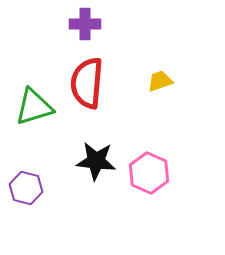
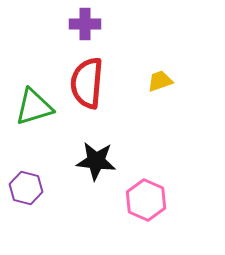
pink hexagon: moved 3 px left, 27 px down
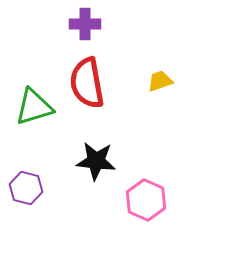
red semicircle: rotated 15 degrees counterclockwise
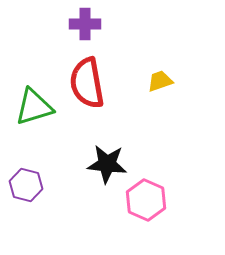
black star: moved 11 px right, 3 px down
purple hexagon: moved 3 px up
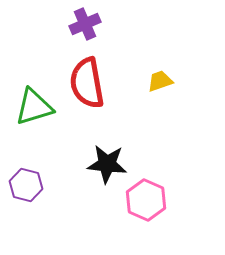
purple cross: rotated 24 degrees counterclockwise
